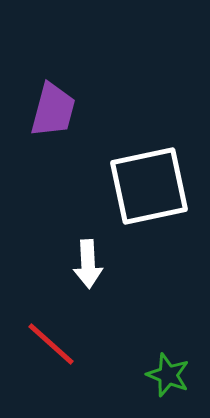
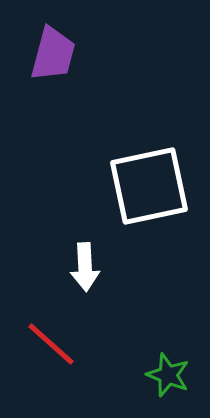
purple trapezoid: moved 56 px up
white arrow: moved 3 px left, 3 px down
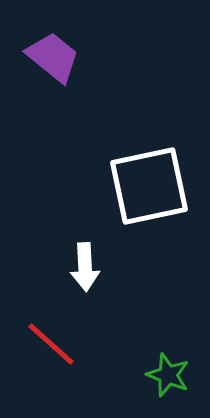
purple trapezoid: moved 3 px down; rotated 66 degrees counterclockwise
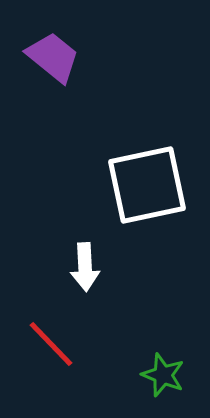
white square: moved 2 px left, 1 px up
red line: rotated 4 degrees clockwise
green star: moved 5 px left
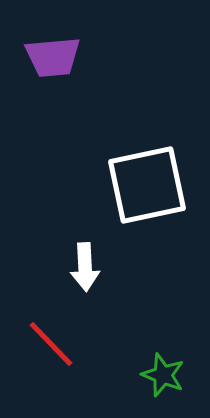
purple trapezoid: rotated 136 degrees clockwise
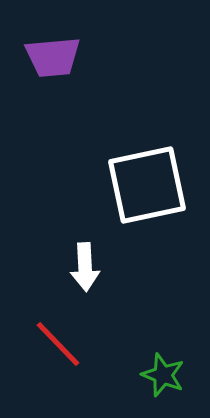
red line: moved 7 px right
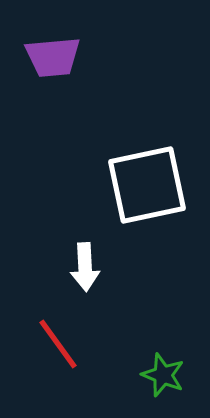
red line: rotated 8 degrees clockwise
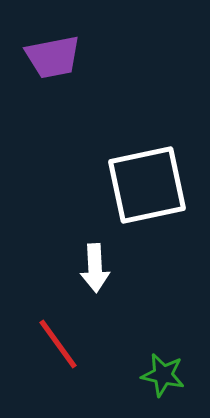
purple trapezoid: rotated 6 degrees counterclockwise
white arrow: moved 10 px right, 1 px down
green star: rotated 9 degrees counterclockwise
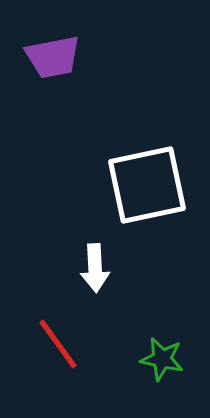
green star: moved 1 px left, 16 px up
